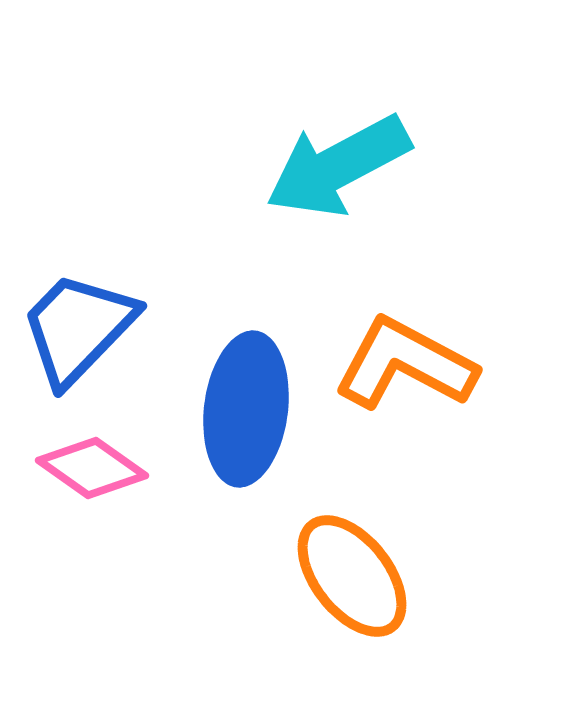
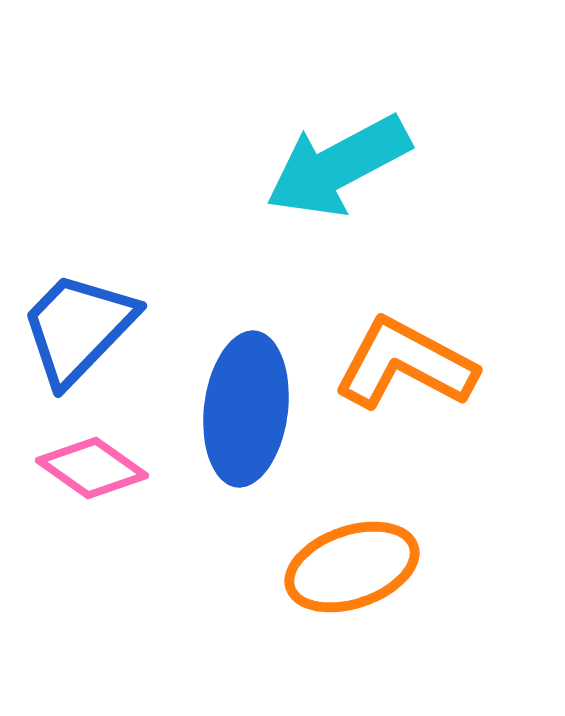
orange ellipse: moved 9 px up; rotated 71 degrees counterclockwise
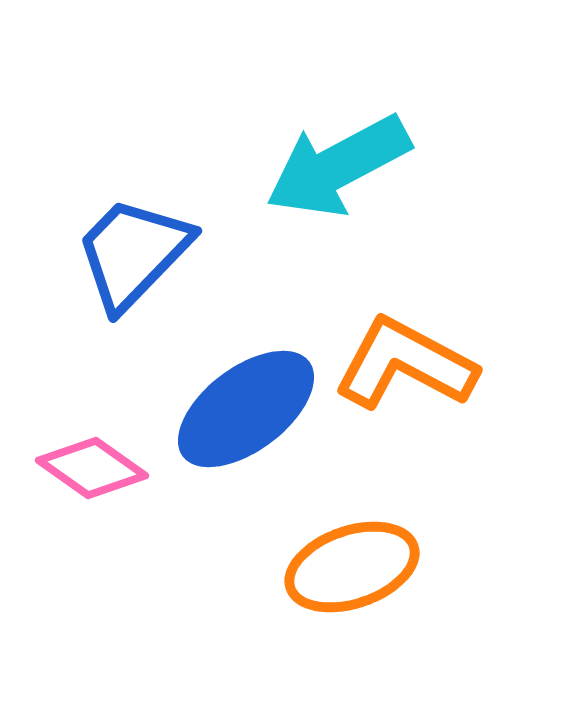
blue trapezoid: moved 55 px right, 75 px up
blue ellipse: rotated 46 degrees clockwise
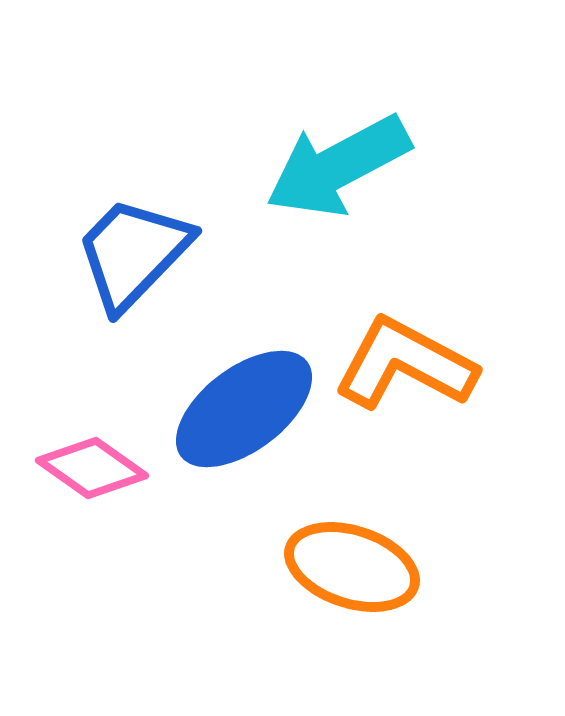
blue ellipse: moved 2 px left
orange ellipse: rotated 37 degrees clockwise
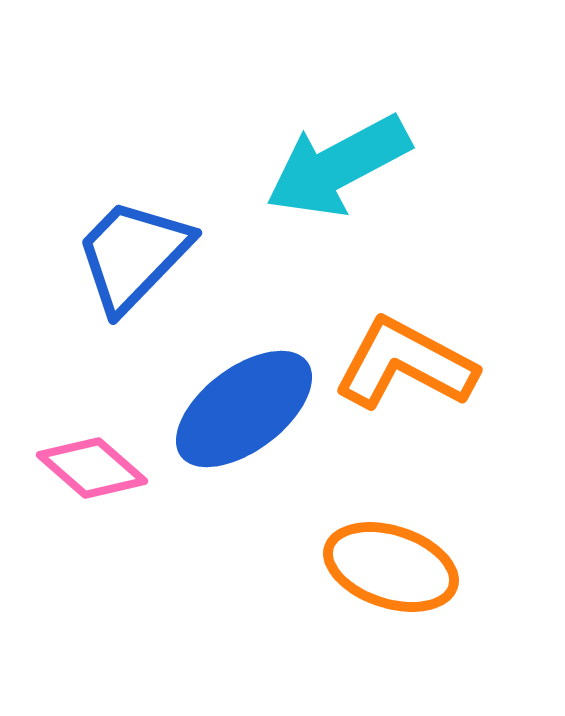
blue trapezoid: moved 2 px down
pink diamond: rotated 6 degrees clockwise
orange ellipse: moved 39 px right
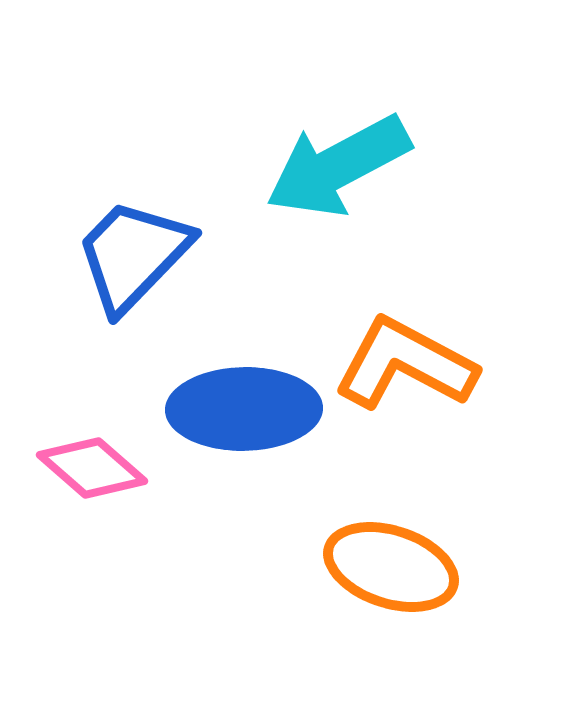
blue ellipse: rotated 36 degrees clockwise
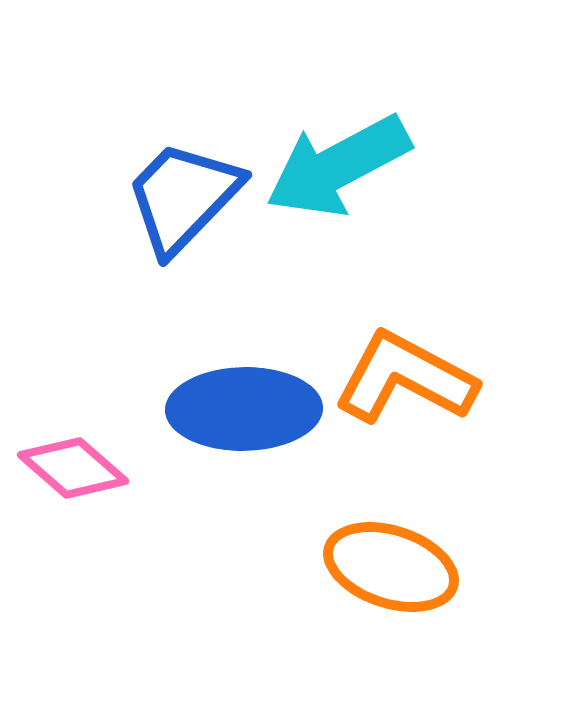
blue trapezoid: moved 50 px right, 58 px up
orange L-shape: moved 14 px down
pink diamond: moved 19 px left
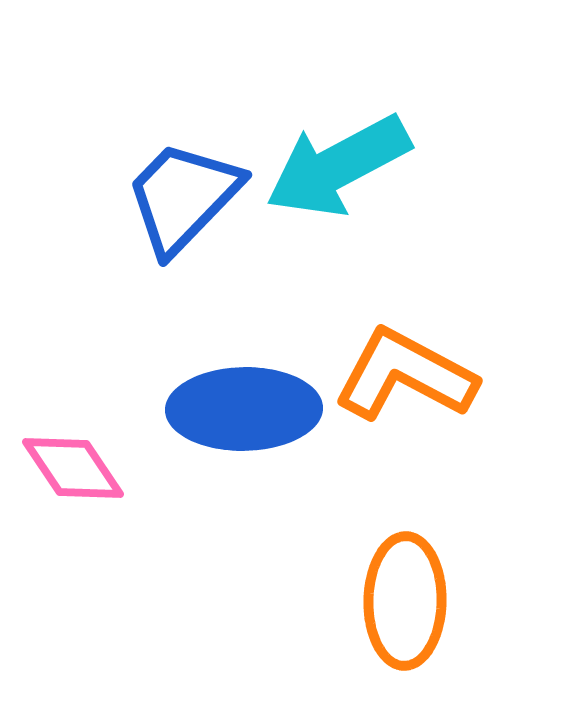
orange L-shape: moved 3 px up
pink diamond: rotated 15 degrees clockwise
orange ellipse: moved 14 px right, 34 px down; rotated 73 degrees clockwise
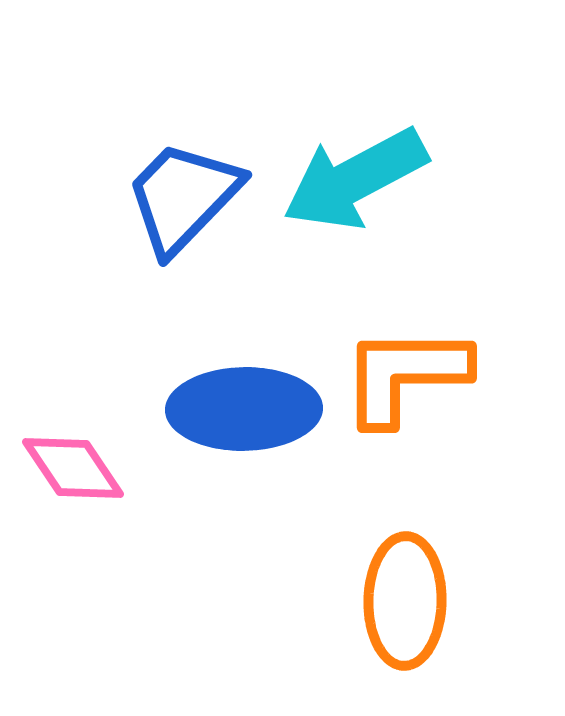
cyan arrow: moved 17 px right, 13 px down
orange L-shape: rotated 28 degrees counterclockwise
